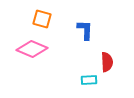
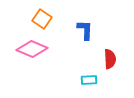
orange square: rotated 18 degrees clockwise
red semicircle: moved 3 px right, 3 px up
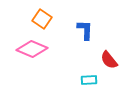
red semicircle: moved 1 px left, 1 px down; rotated 144 degrees clockwise
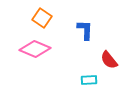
orange square: moved 1 px up
pink diamond: moved 3 px right
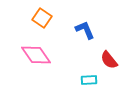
blue L-shape: rotated 25 degrees counterclockwise
pink diamond: moved 1 px right, 6 px down; rotated 32 degrees clockwise
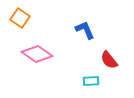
orange square: moved 22 px left
pink diamond: moved 1 px right, 1 px up; rotated 20 degrees counterclockwise
cyan rectangle: moved 2 px right, 1 px down
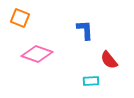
orange square: rotated 12 degrees counterclockwise
blue L-shape: rotated 20 degrees clockwise
pink diamond: rotated 16 degrees counterclockwise
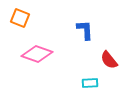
cyan rectangle: moved 1 px left, 2 px down
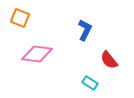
blue L-shape: rotated 30 degrees clockwise
pink diamond: rotated 12 degrees counterclockwise
cyan rectangle: rotated 35 degrees clockwise
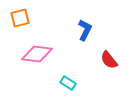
orange square: rotated 36 degrees counterclockwise
cyan rectangle: moved 22 px left
